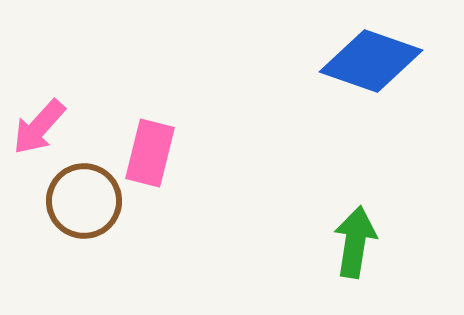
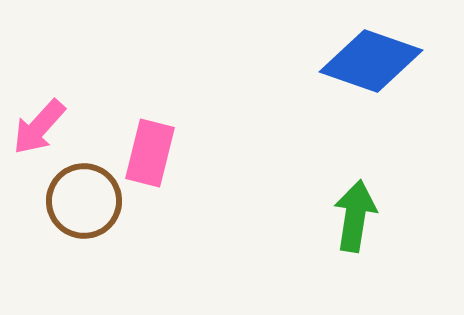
green arrow: moved 26 px up
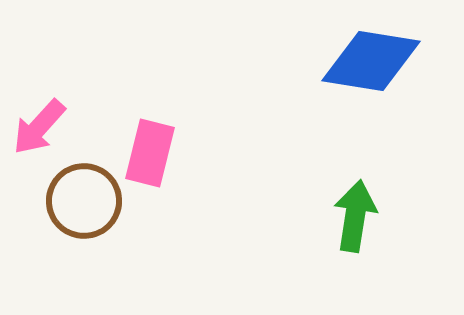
blue diamond: rotated 10 degrees counterclockwise
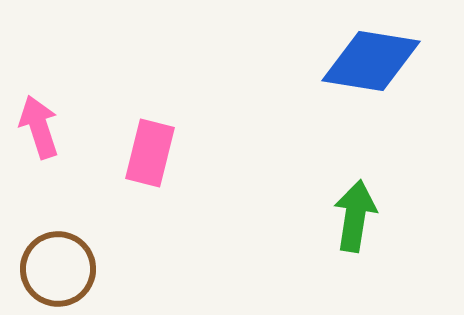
pink arrow: rotated 120 degrees clockwise
brown circle: moved 26 px left, 68 px down
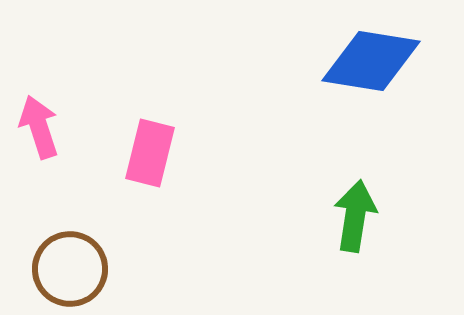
brown circle: moved 12 px right
